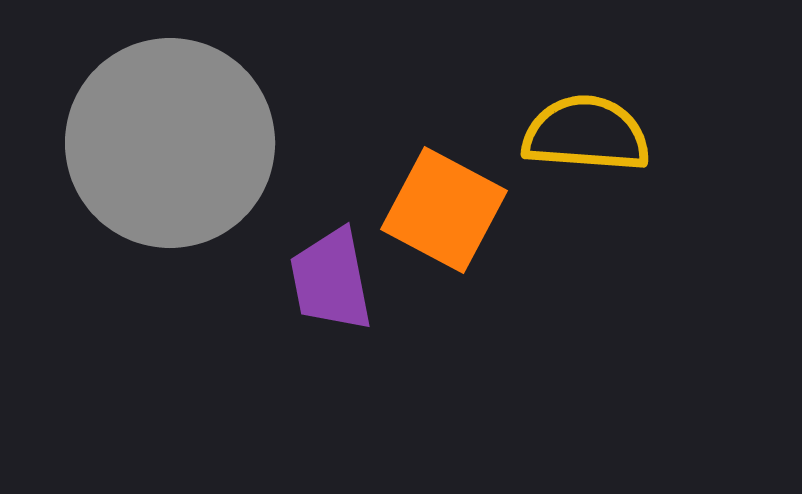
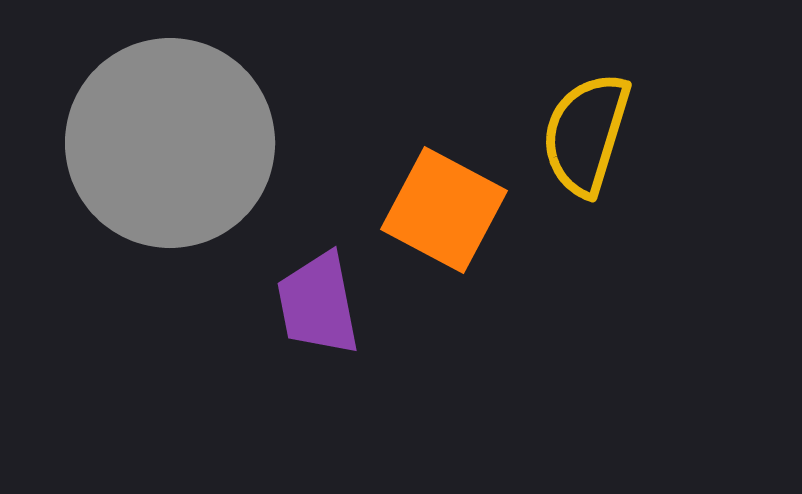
yellow semicircle: rotated 77 degrees counterclockwise
purple trapezoid: moved 13 px left, 24 px down
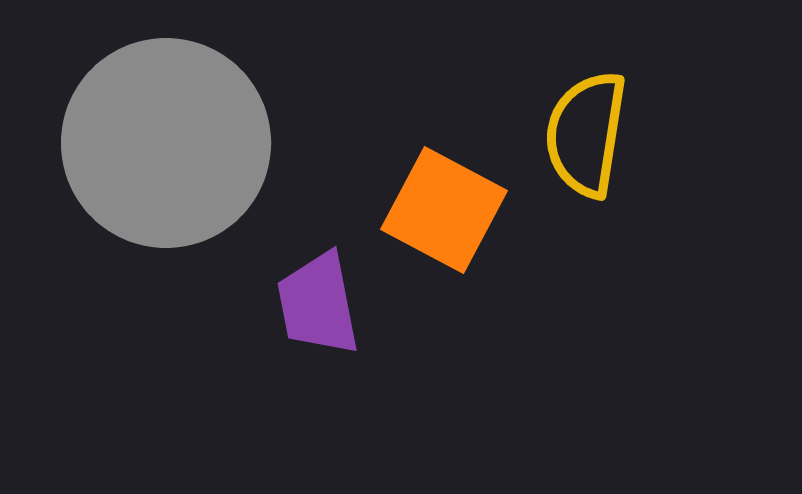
yellow semicircle: rotated 8 degrees counterclockwise
gray circle: moved 4 px left
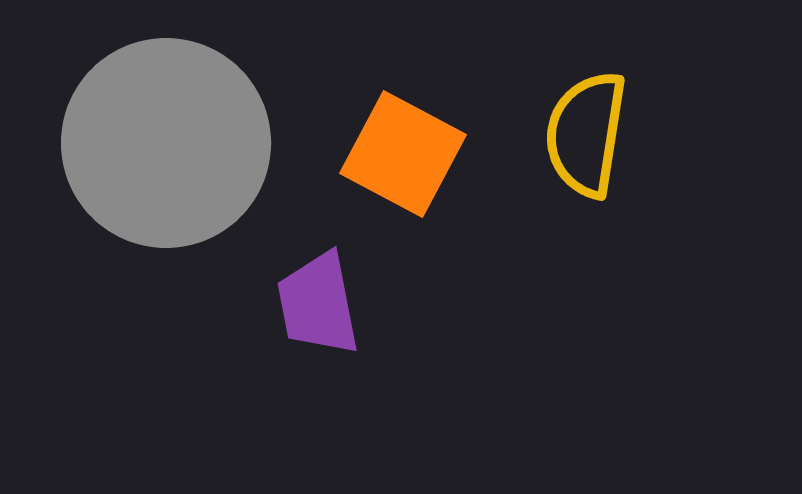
orange square: moved 41 px left, 56 px up
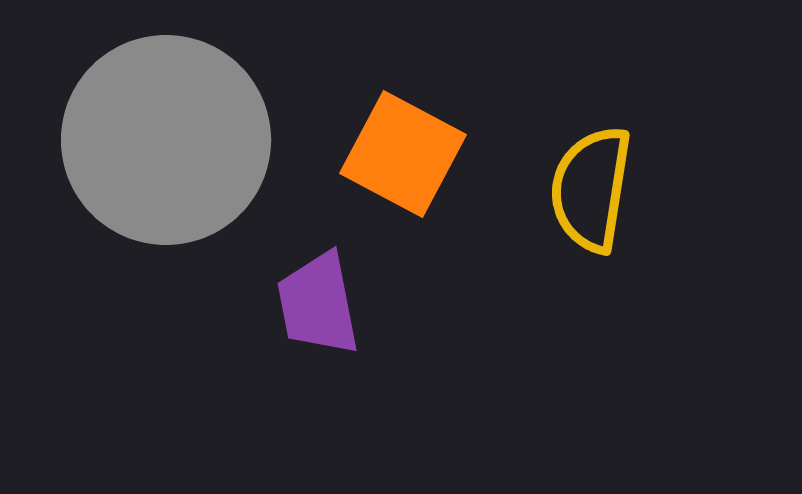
yellow semicircle: moved 5 px right, 55 px down
gray circle: moved 3 px up
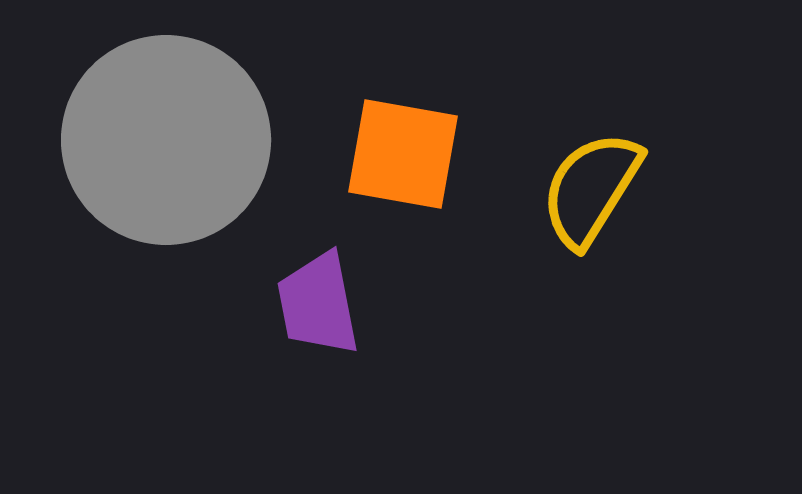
orange square: rotated 18 degrees counterclockwise
yellow semicircle: rotated 23 degrees clockwise
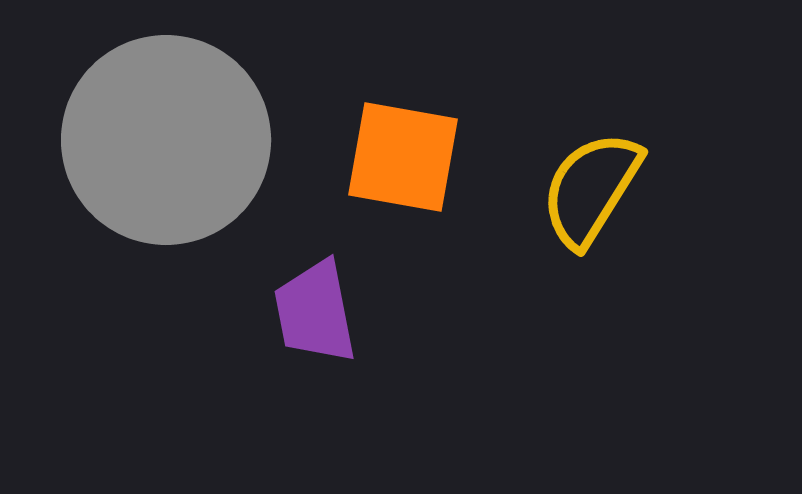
orange square: moved 3 px down
purple trapezoid: moved 3 px left, 8 px down
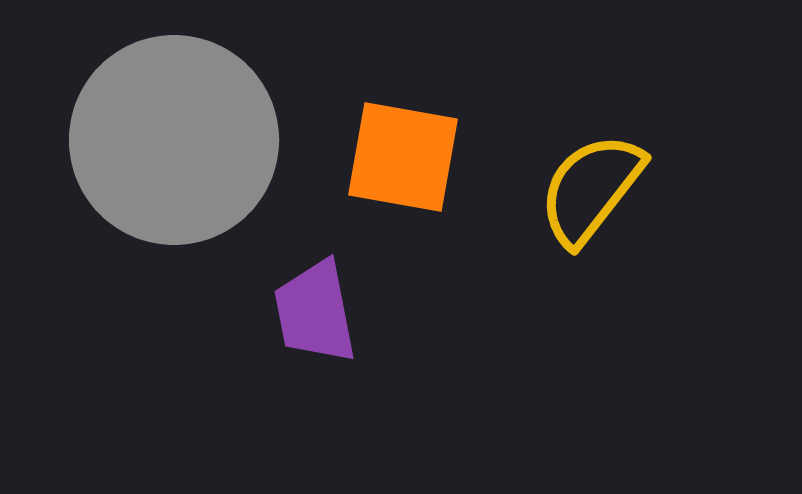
gray circle: moved 8 px right
yellow semicircle: rotated 6 degrees clockwise
